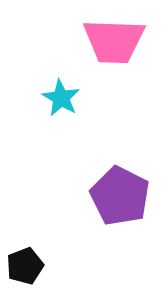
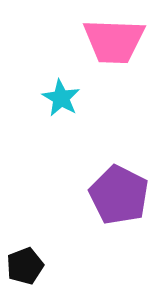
purple pentagon: moved 1 px left, 1 px up
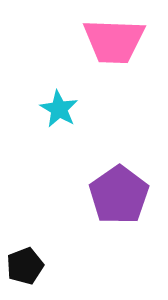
cyan star: moved 2 px left, 11 px down
purple pentagon: rotated 10 degrees clockwise
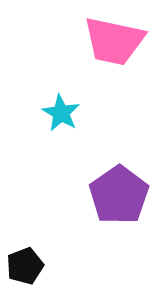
pink trapezoid: rotated 10 degrees clockwise
cyan star: moved 2 px right, 4 px down
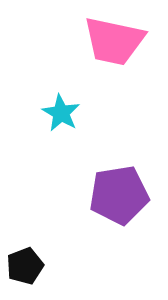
purple pentagon: rotated 26 degrees clockwise
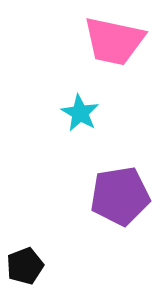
cyan star: moved 19 px right
purple pentagon: moved 1 px right, 1 px down
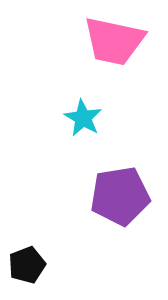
cyan star: moved 3 px right, 5 px down
black pentagon: moved 2 px right, 1 px up
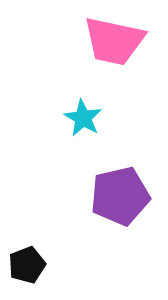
purple pentagon: rotated 4 degrees counterclockwise
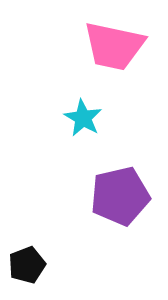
pink trapezoid: moved 5 px down
